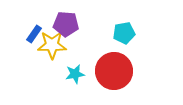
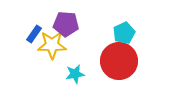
cyan pentagon: rotated 15 degrees counterclockwise
red circle: moved 5 px right, 10 px up
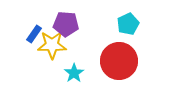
cyan pentagon: moved 4 px right, 9 px up
cyan star: moved 1 px left, 1 px up; rotated 24 degrees counterclockwise
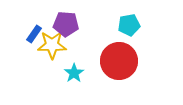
cyan pentagon: moved 1 px right, 1 px down; rotated 15 degrees clockwise
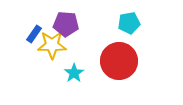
cyan pentagon: moved 2 px up
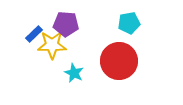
blue rectangle: rotated 12 degrees clockwise
cyan star: rotated 12 degrees counterclockwise
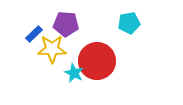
yellow star: moved 4 px down
red circle: moved 22 px left
